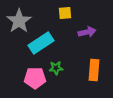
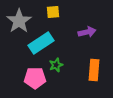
yellow square: moved 12 px left, 1 px up
green star: moved 3 px up; rotated 16 degrees counterclockwise
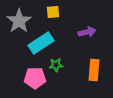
green star: rotated 16 degrees clockwise
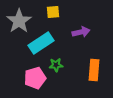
purple arrow: moved 6 px left
pink pentagon: rotated 15 degrees counterclockwise
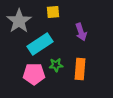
purple arrow: rotated 84 degrees clockwise
cyan rectangle: moved 1 px left, 1 px down
orange rectangle: moved 14 px left, 1 px up
pink pentagon: moved 1 px left, 4 px up; rotated 15 degrees clockwise
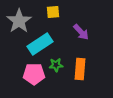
purple arrow: rotated 24 degrees counterclockwise
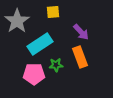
gray star: moved 2 px left
orange rectangle: moved 12 px up; rotated 25 degrees counterclockwise
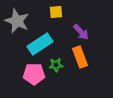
yellow square: moved 3 px right
gray star: rotated 15 degrees counterclockwise
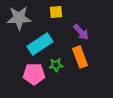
gray star: moved 2 px right, 3 px up; rotated 25 degrees counterclockwise
